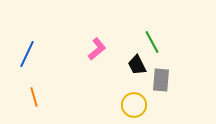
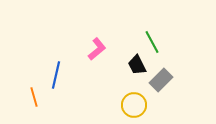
blue line: moved 29 px right, 21 px down; rotated 12 degrees counterclockwise
gray rectangle: rotated 40 degrees clockwise
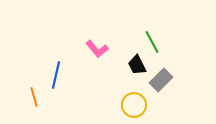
pink L-shape: rotated 90 degrees clockwise
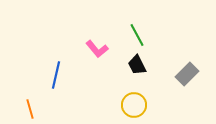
green line: moved 15 px left, 7 px up
gray rectangle: moved 26 px right, 6 px up
orange line: moved 4 px left, 12 px down
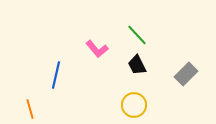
green line: rotated 15 degrees counterclockwise
gray rectangle: moved 1 px left
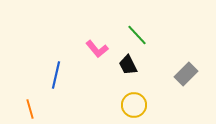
black trapezoid: moved 9 px left
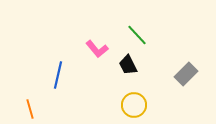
blue line: moved 2 px right
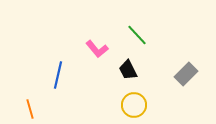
black trapezoid: moved 5 px down
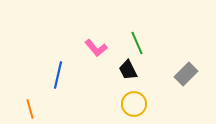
green line: moved 8 px down; rotated 20 degrees clockwise
pink L-shape: moved 1 px left, 1 px up
yellow circle: moved 1 px up
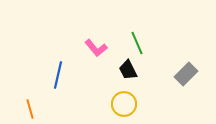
yellow circle: moved 10 px left
